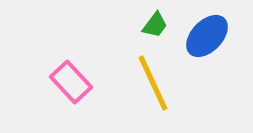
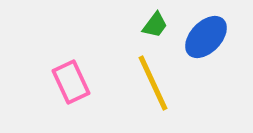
blue ellipse: moved 1 px left, 1 px down
pink rectangle: rotated 18 degrees clockwise
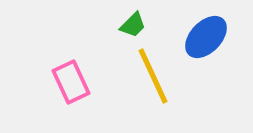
green trapezoid: moved 22 px left; rotated 8 degrees clockwise
yellow line: moved 7 px up
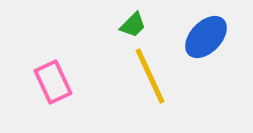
yellow line: moved 3 px left
pink rectangle: moved 18 px left
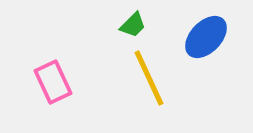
yellow line: moved 1 px left, 2 px down
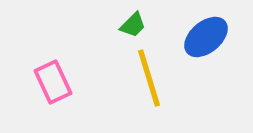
blue ellipse: rotated 6 degrees clockwise
yellow line: rotated 8 degrees clockwise
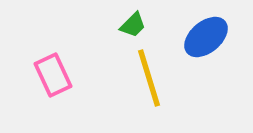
pink rectangle: moved 7 px up
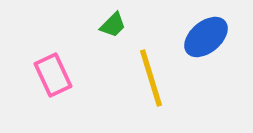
green trapezoid: moved 20 px left
yellow line: moved 2 px right
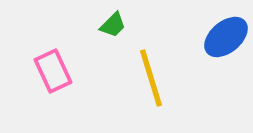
blue ellipse: moved 20 px right
pink rectangle: moved 4 px up
